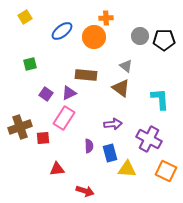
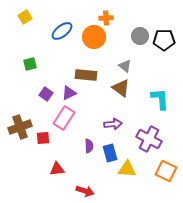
gray triangle: moved 1 px left
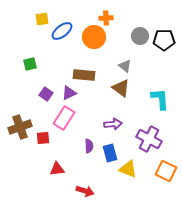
yellow square: moved 17 px right, 2 px down; rotated 24 degrees clockwise
brown rectangle: moved 2 px left
yellow triangle: moved 1 px right; rotated 18 degrees clockwise
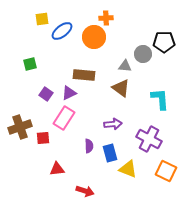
gray circle: moved 3 px right, 18 px down
black pentagon: moved 2 px down
gray triangle: rotated 32 degrees counterclockwise
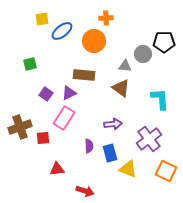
orange circle: moved 4 px down
purple cross: rotated 25 degrees clockwise
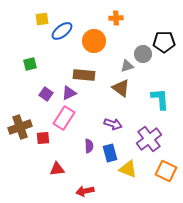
orange cross: moved 10 px right
gray triangle: moved 2 px right; rotated 24 degrees counterclockwise
purple arrow: rotated 24 degrees clockwise
red arrow: rotated 150 degrees clockwise
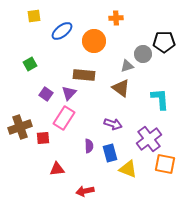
yellow square: moved 8 px left, 3 px up
green square: rotated 16 degrees counterclockwise
purple triangle: rotated 21 degrees counterclockwise
orange square: moved 1 px left, 7 px up; rotated 15 degrees counterclockwise
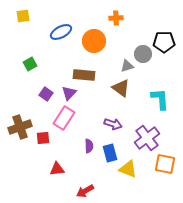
yellow square: moved 11 px left
blue ellipse: moved 1 px left, 1 px down; rotated 10 degrees clockwise
purple cross: moved 2 px left, 1 px up
red arrow: rotated 18 degrees counterclockwise
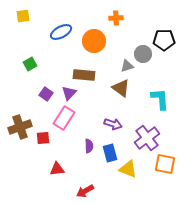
black pentagon: moved 2 px up
